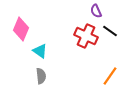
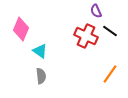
orange line: moved 2 px up
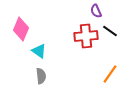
red cross: rotated 30 degrees counterclockwise
cyan triangle: moved 1 px left
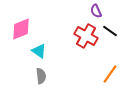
pink diamond: rotated 45 degrees clockwise
red cross: rotated 35 degrees clockwise
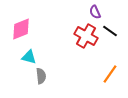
purple semicircle: moved 1 px left, 1 px down
cyan triangle: moved 10 px left, 6 px down; rotated 21 degrees counterclockwise
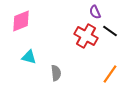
pink diamond: moved 8 px up
gray semicircle: moved 15 px right, 3 px up
